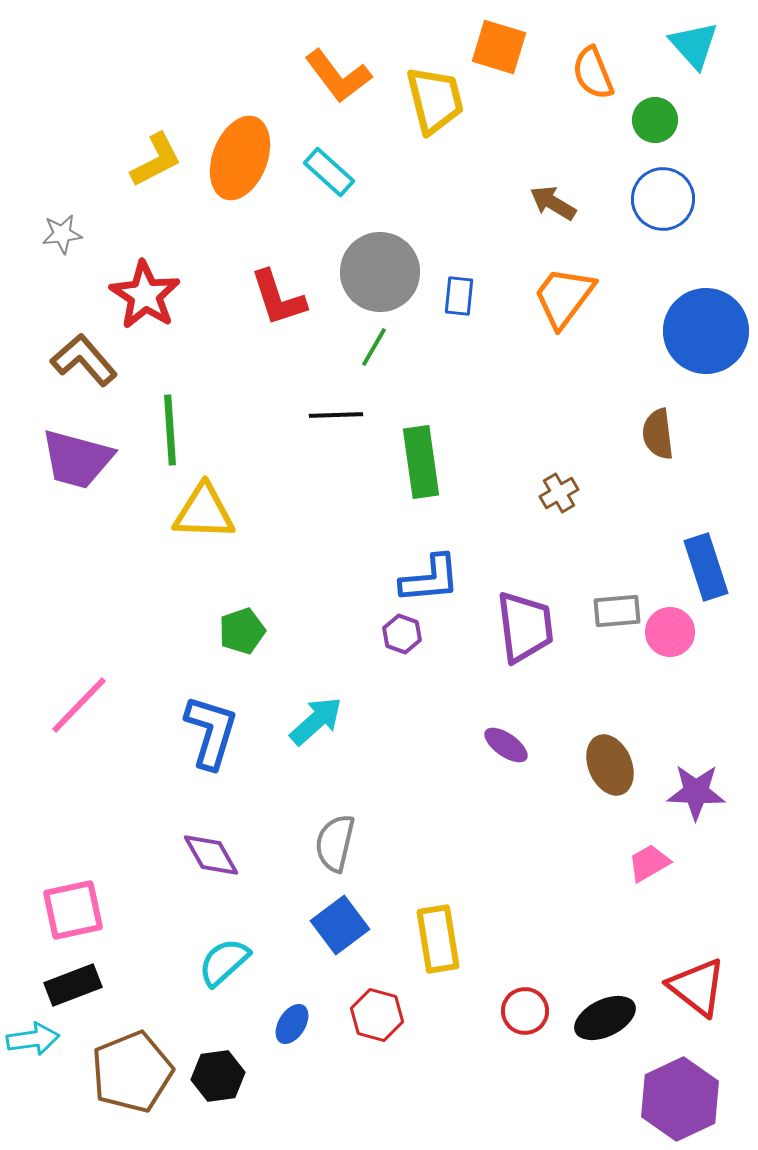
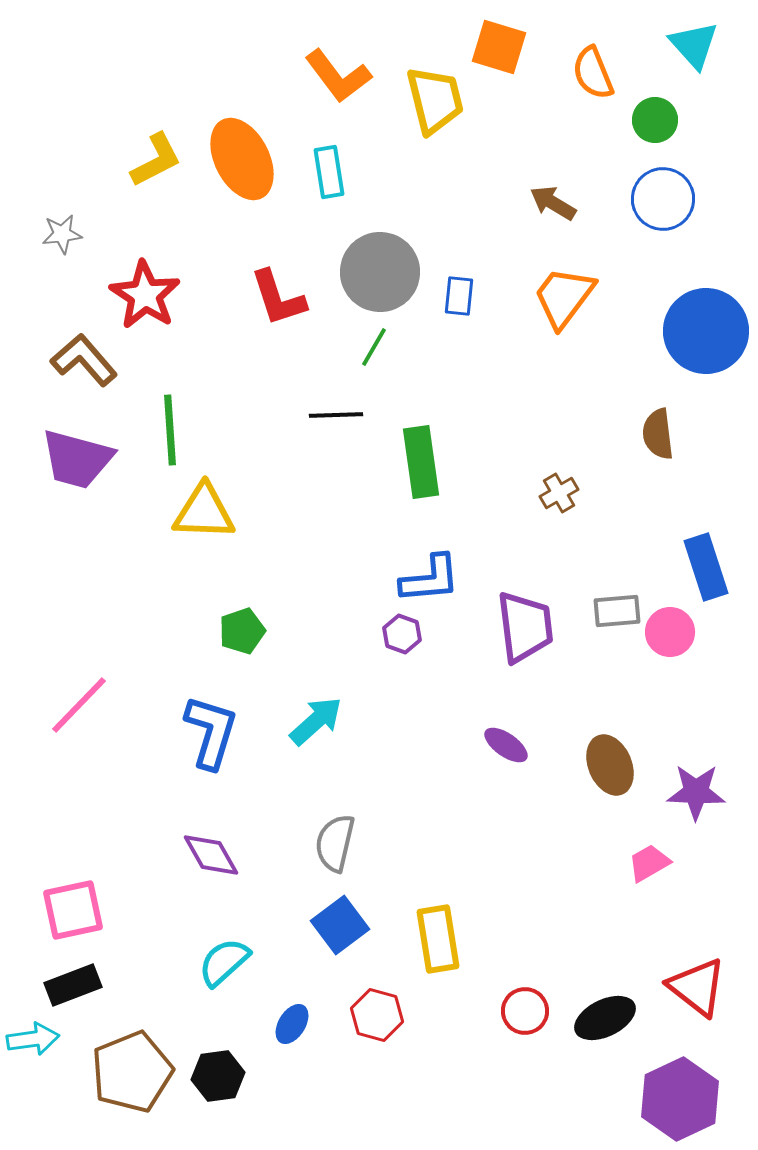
orange ellipse at (240, 158): moved 2 px right, 1 px down; rotated 48 degrees counterclockwise
cyan rectangle at (329, 172): rotated 39 degrees clockwise
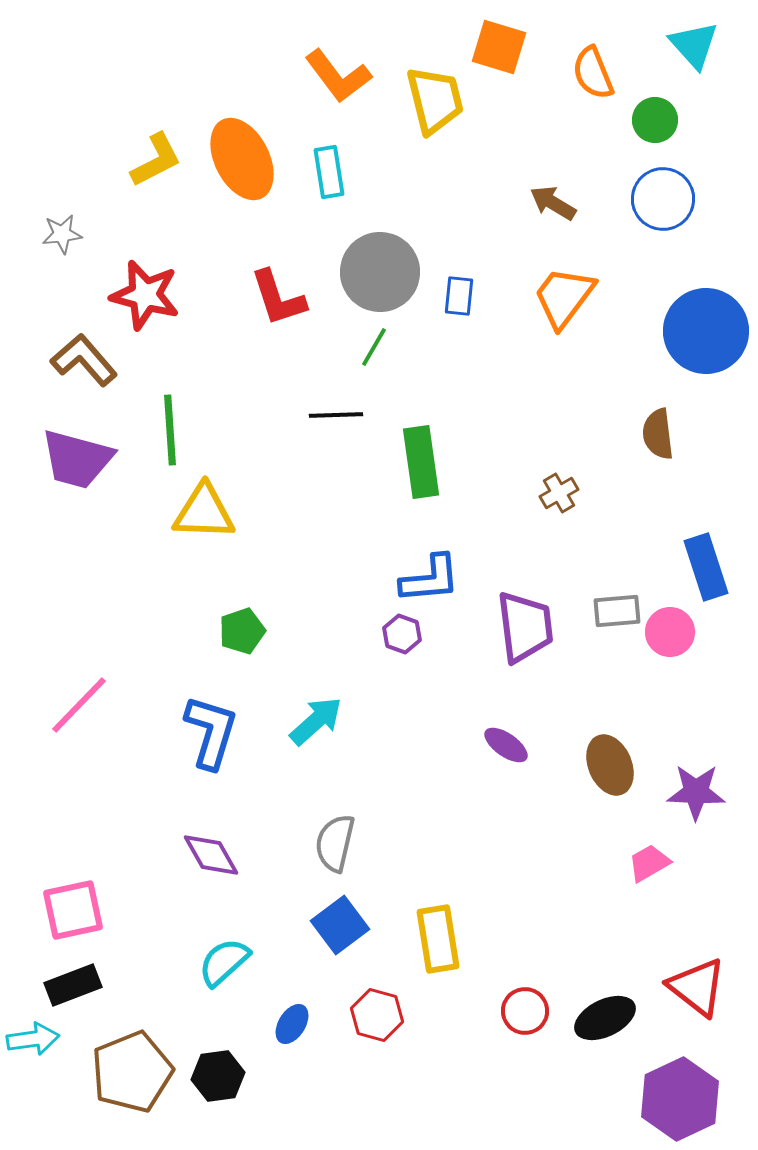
red star at (145, 295): rotated 18 degrees counterclockwise
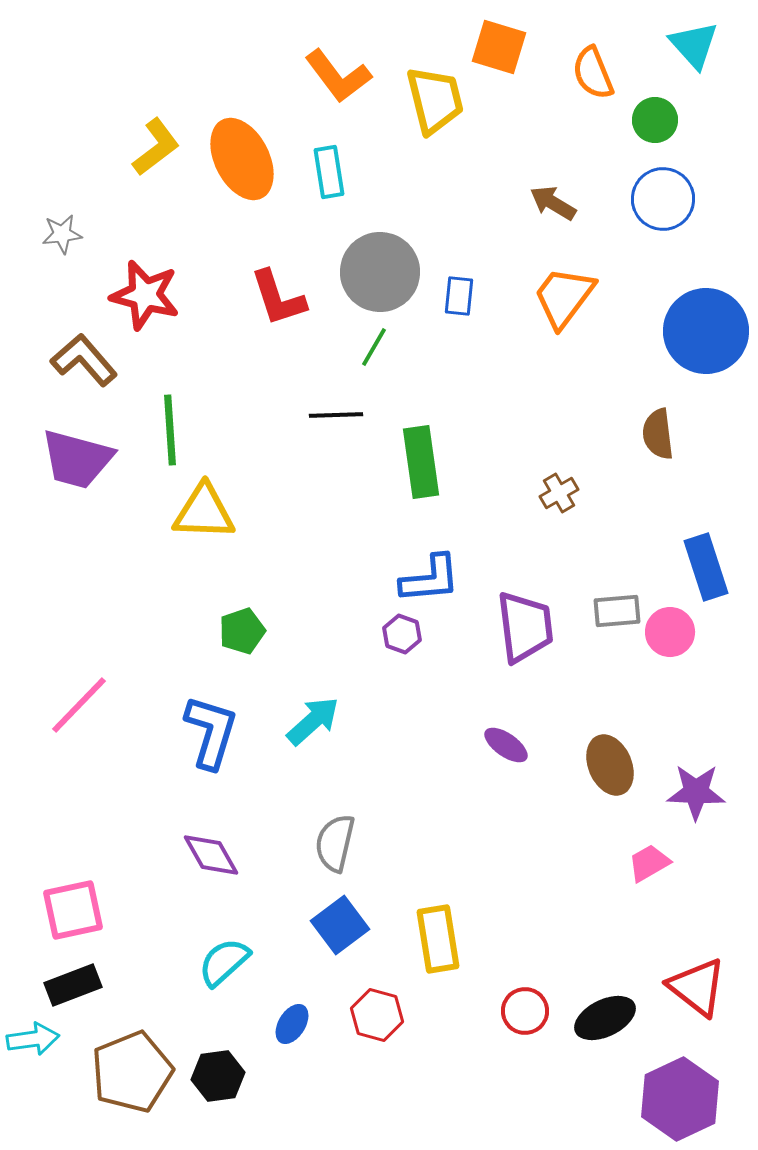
yellow L-shape at (156, 160): moved 13 px up; rotated 10 degrees counterclockwise
cyan arrow at (316, 721): moved 3 px left
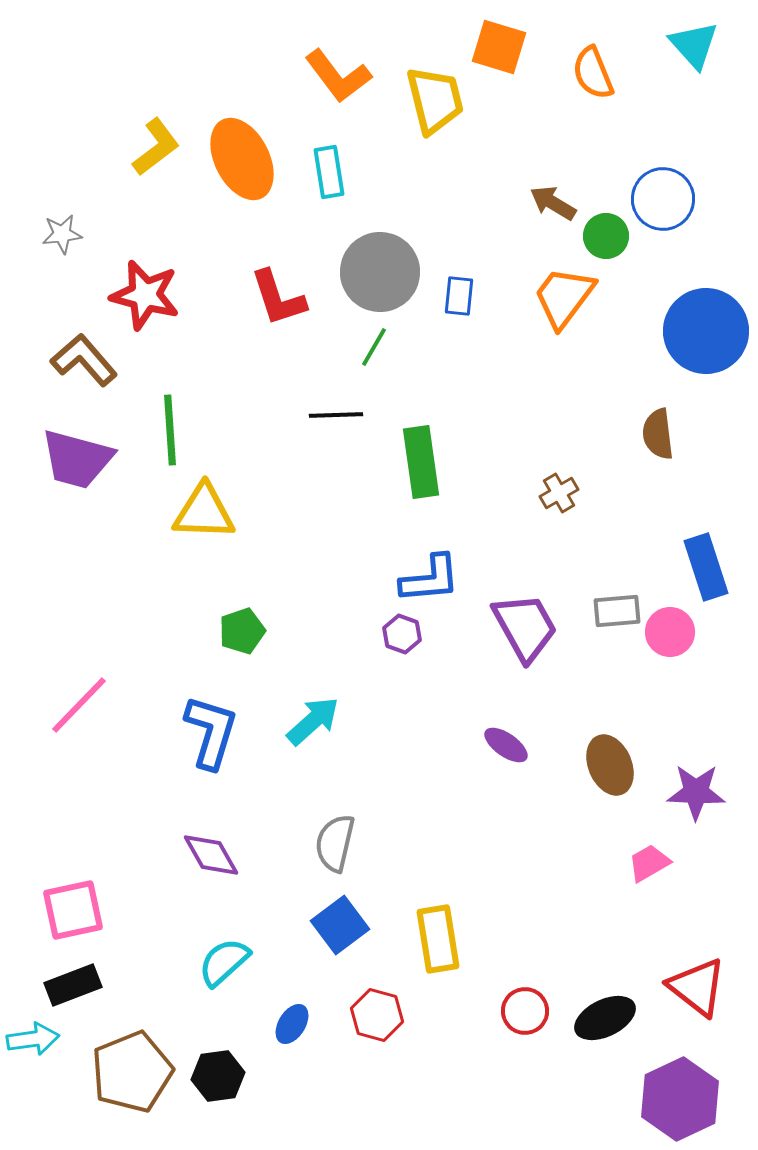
green circle at (655, 120): moved 49 px left, 116 px down
purple trapezoid at (525, 627): rotated 22 degrees counterclockwise
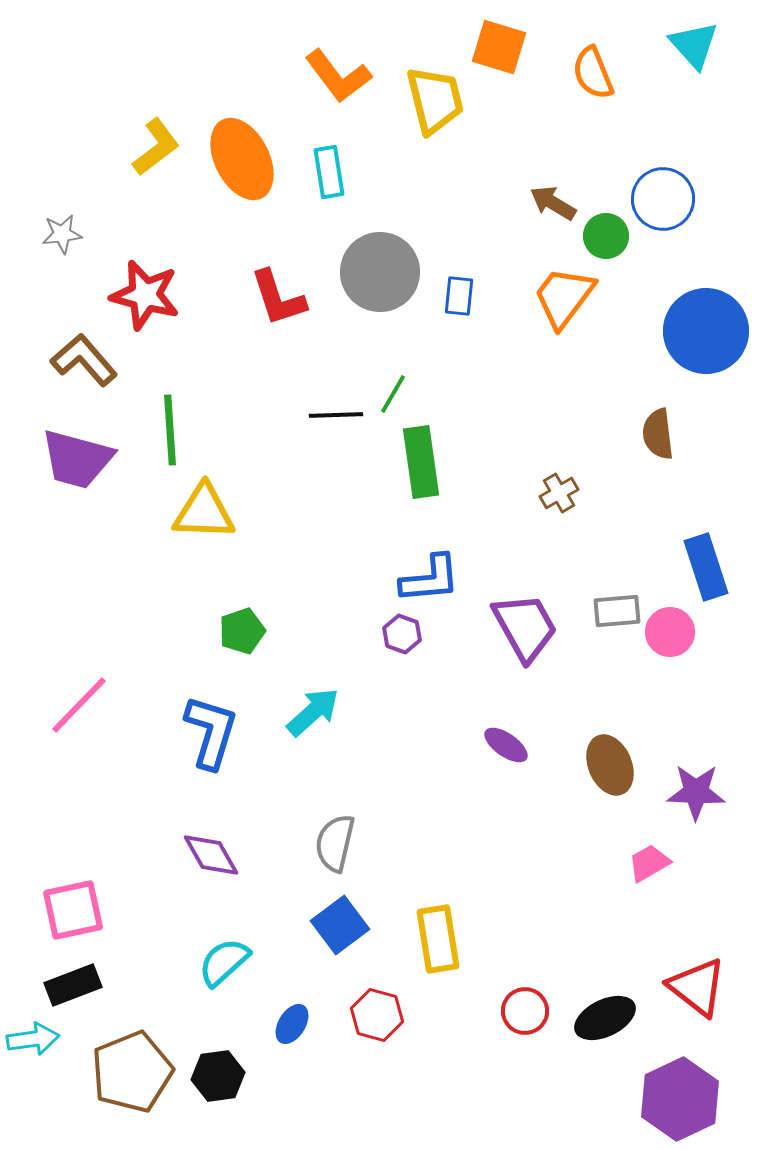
green line at (374, 347): moved 19 px right, 47 px down
cyan arrow at (313, 721): moved 9 px up
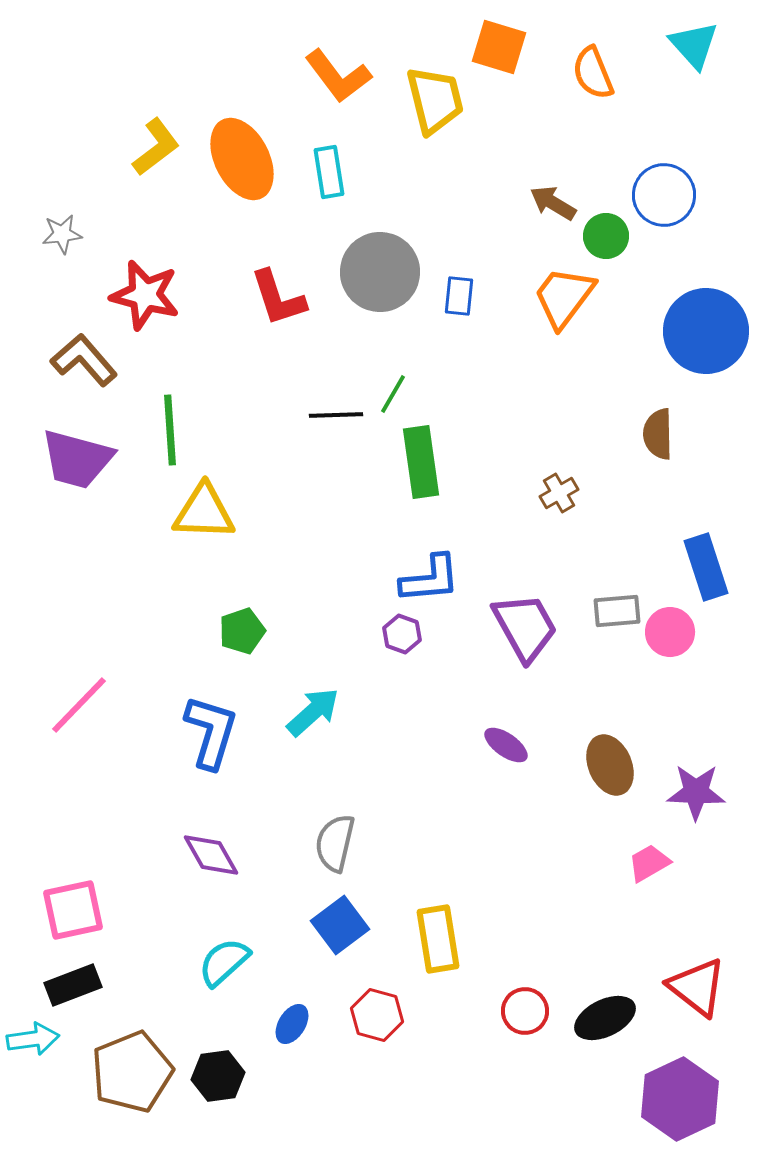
blue circle at (663, 199): moved 1 px right, 4 px up
brown semicircle at (658, 434): rotated 6 degrees clockwise
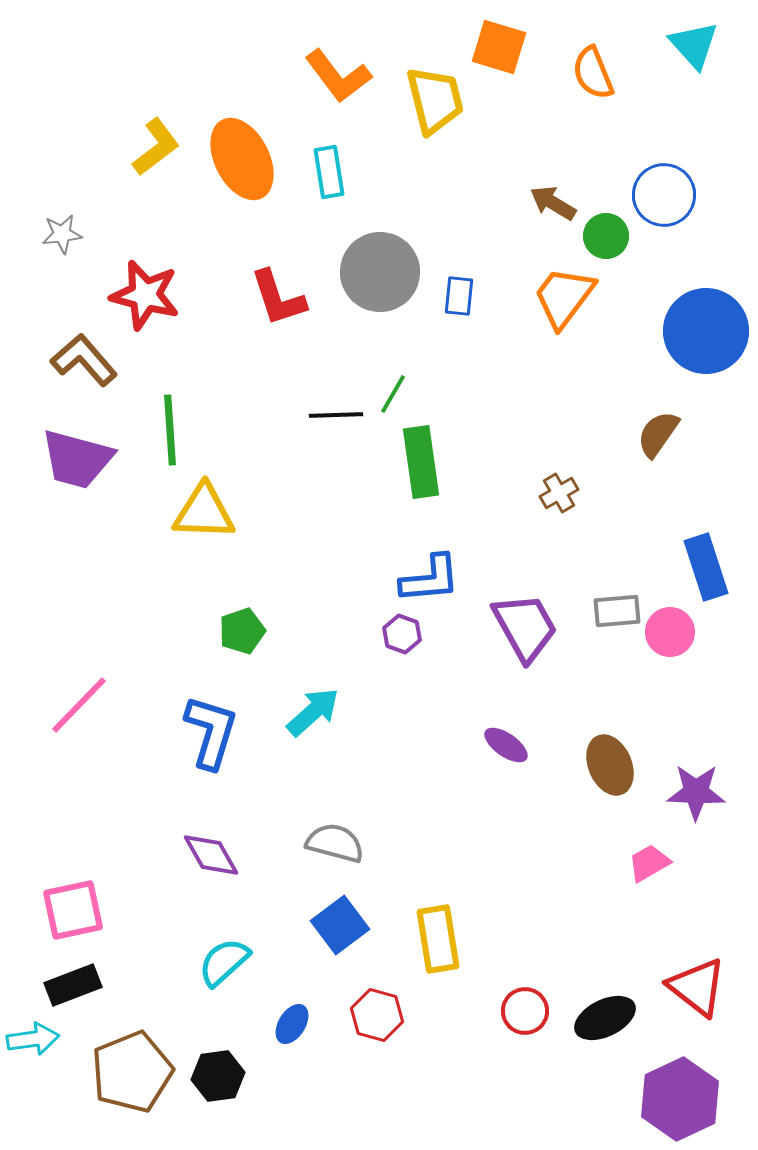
brown semicircle at (658, 434): rotated 36 degrees clockwise
gray semicircle at (335, 843): rotated 92 degrees clockwise
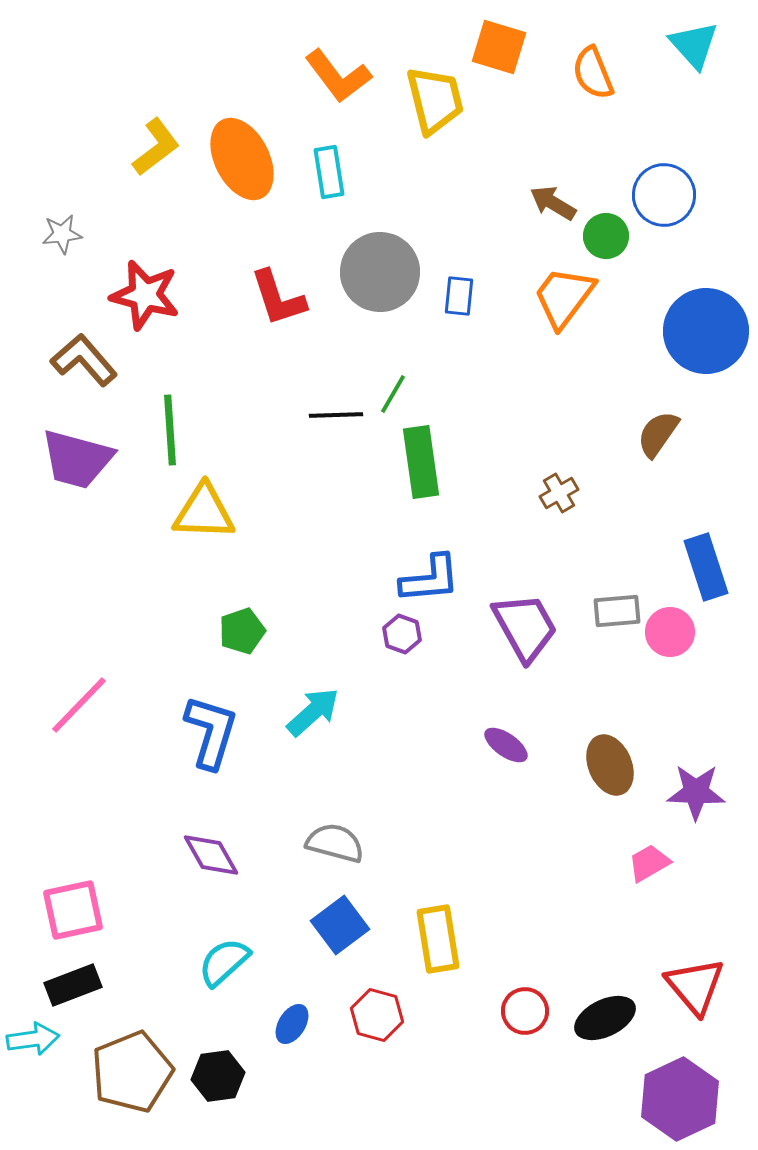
red triangle at (697, 987): moved 2 px left, 1 px up; rotated 12 degrees clockwise
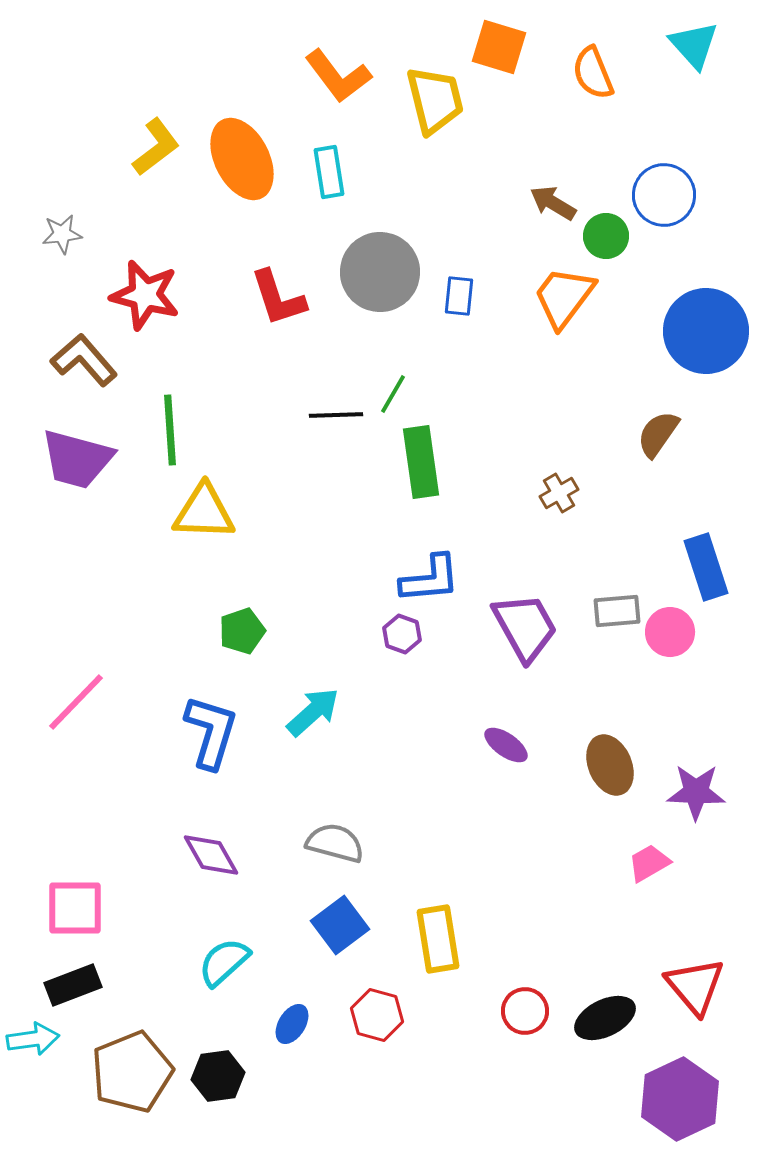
pink line at (79, 705): moved 3 px left, 3 px up
pink square at (73, 910): moved 2 px right, 2 px up; rotated 12 degrees clockwise
